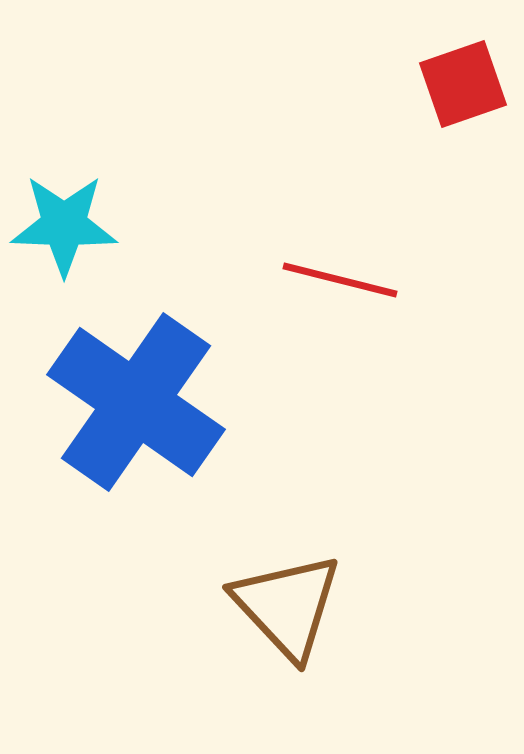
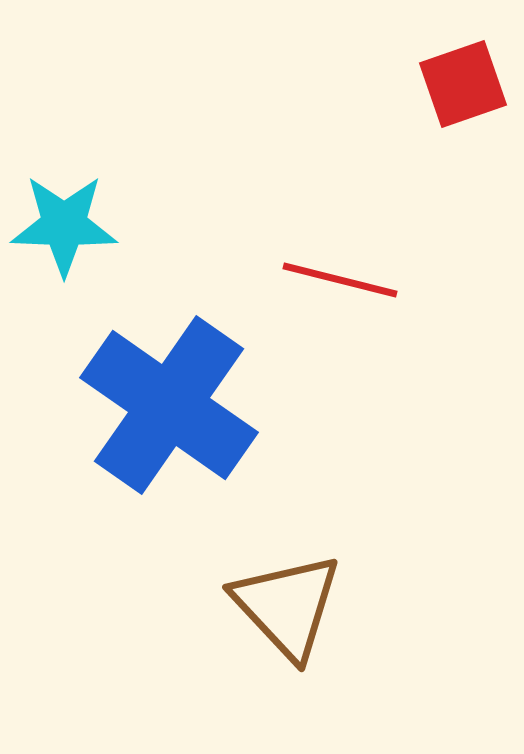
blue cross: moved 33 px right, 3 px down
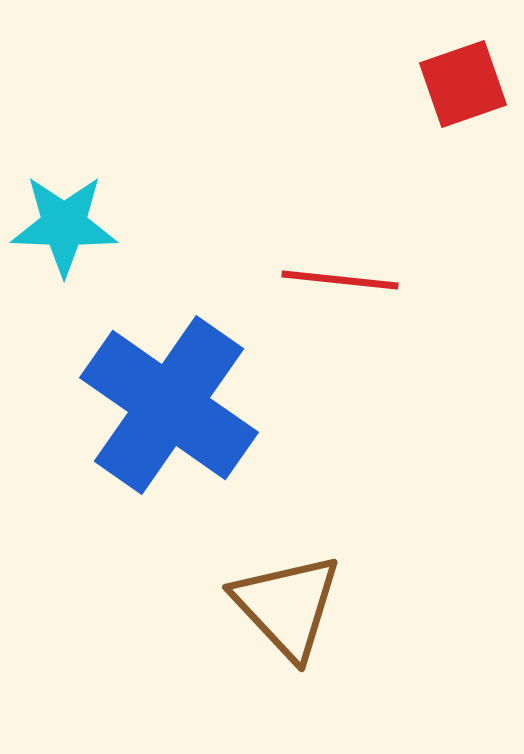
red line: rotated 8 degrees counterclockwise
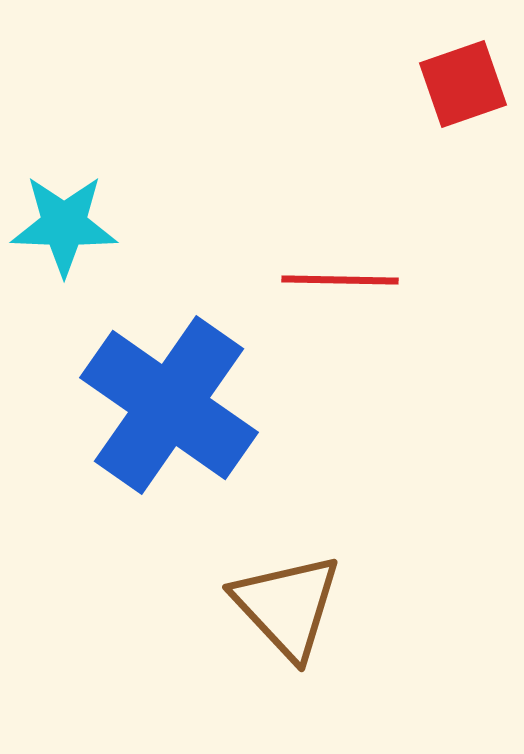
red line: rotated 5 degrees counterclockwise
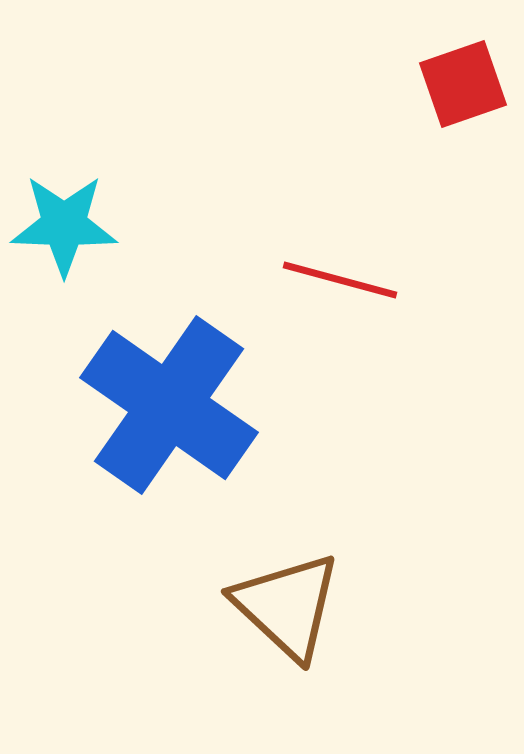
red line: rotated 14 degrees clockwise
brown triangle: rotated 4 degrees counterclockwise
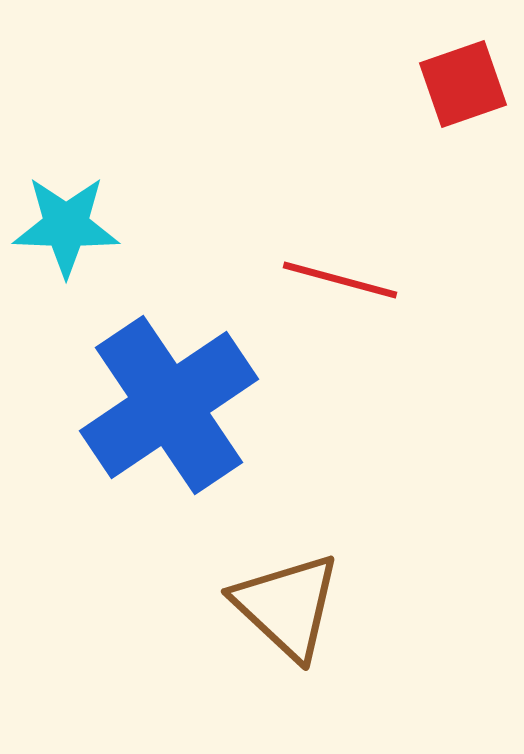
cyan star: moved 2 px right, 1 px down
blue cross: rotated 21 degrees clockwise
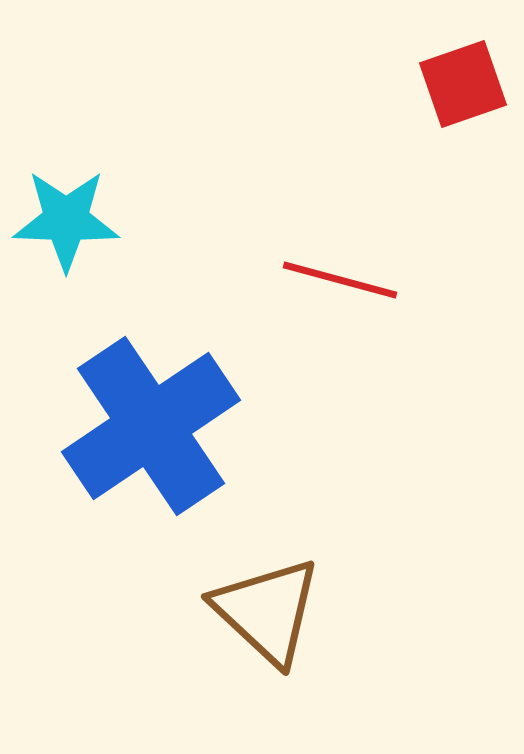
cyan star: moved 6 px up
blue cross: moved 18 px left, 21 px down
brown triangle: moved 20 px left, 5 px down
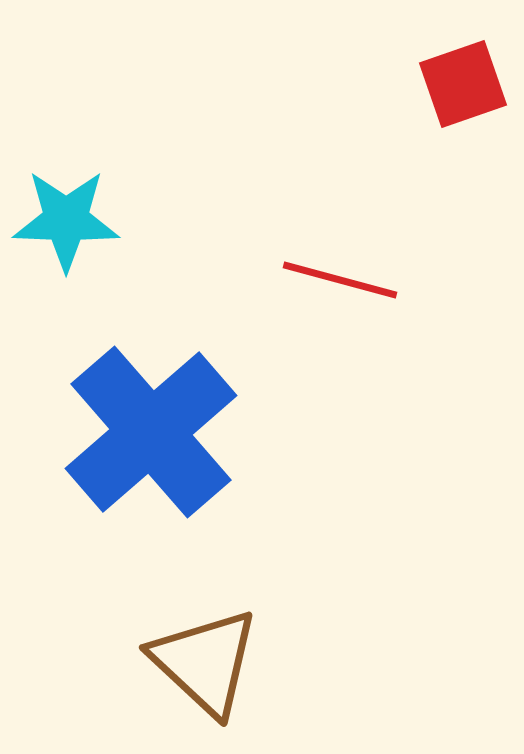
blue cross: moved 6 px down; rotated 7 degrees counterclockwise
brown triangle: moved 62 px left, 51 px down
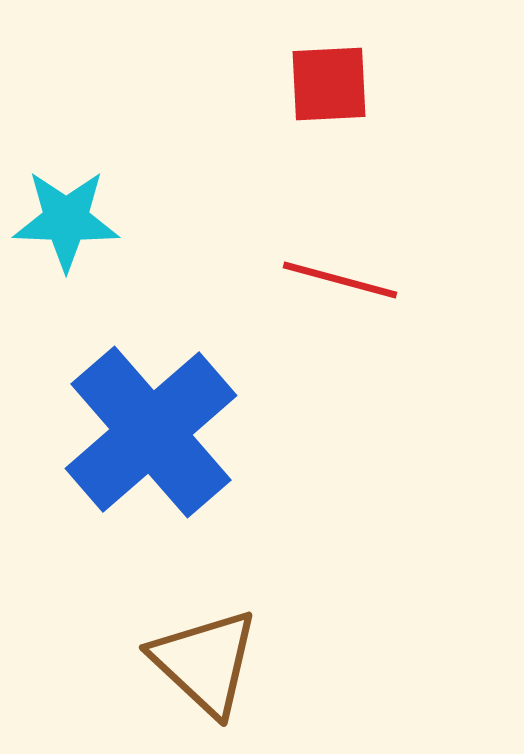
red square: moved 134 px left; rotated 16 degrees clockwise
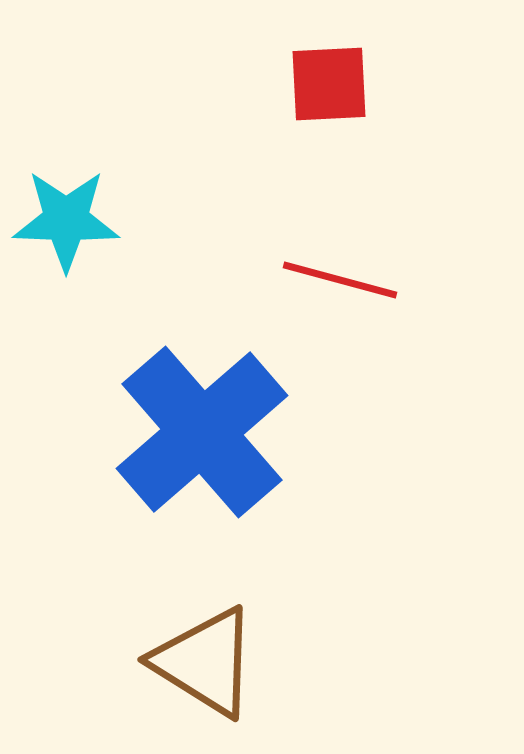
blue cross: moved 51 px right
brown triangle: rotated 11 degrees counterclockwise
